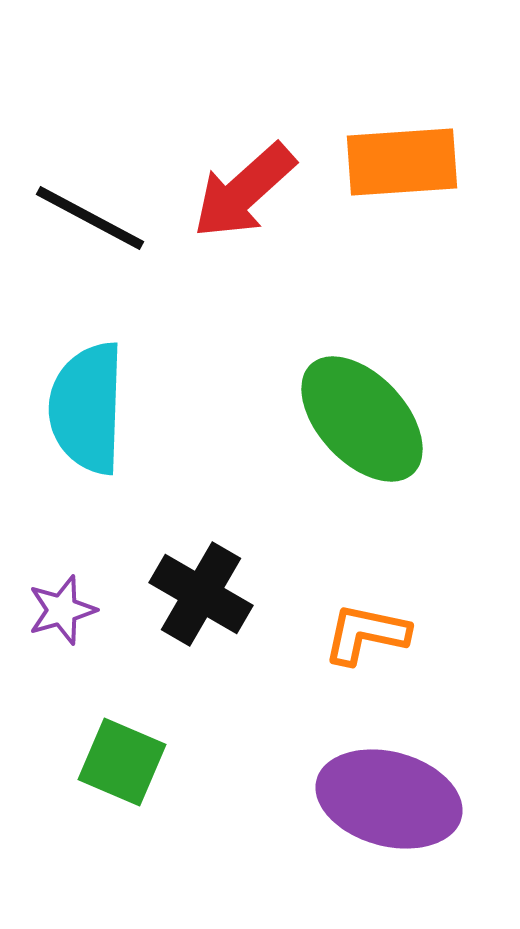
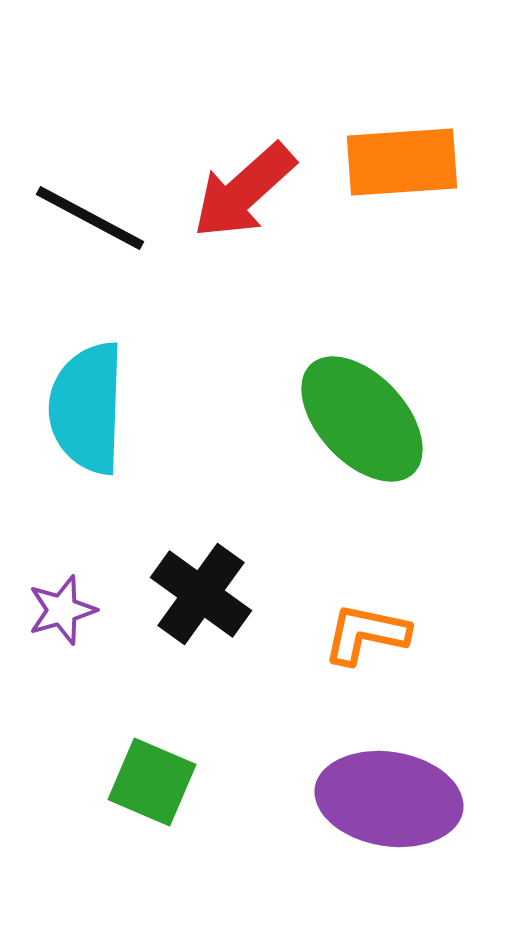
black cross: rotated 6 degrees clockwise
green square: moved 30 px right, 20 px down
purple ellipse: rotated 6 degrees counterclockwise
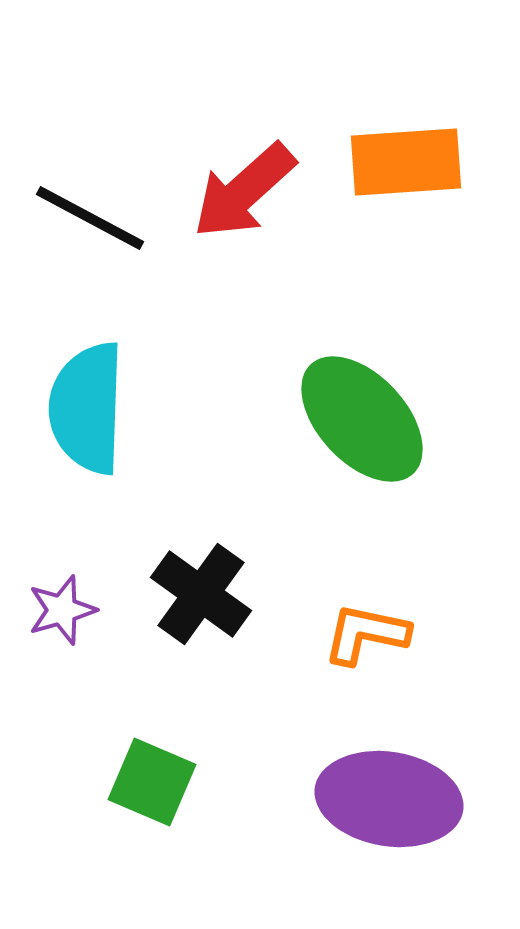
orange rectangle: moved 4 px right
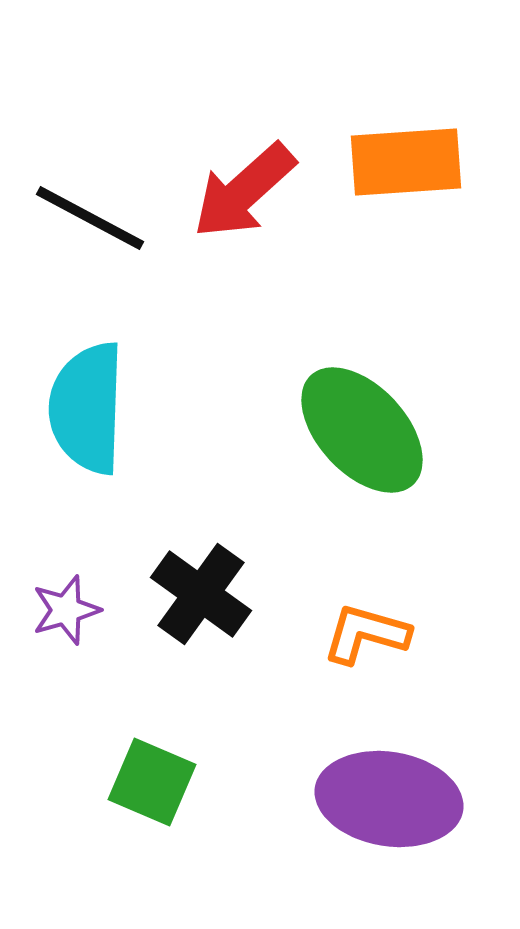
green ellipse: moved 11 px down
purple star: moved 4 px right
orange L-shape: rotated 4 degrees clockwise
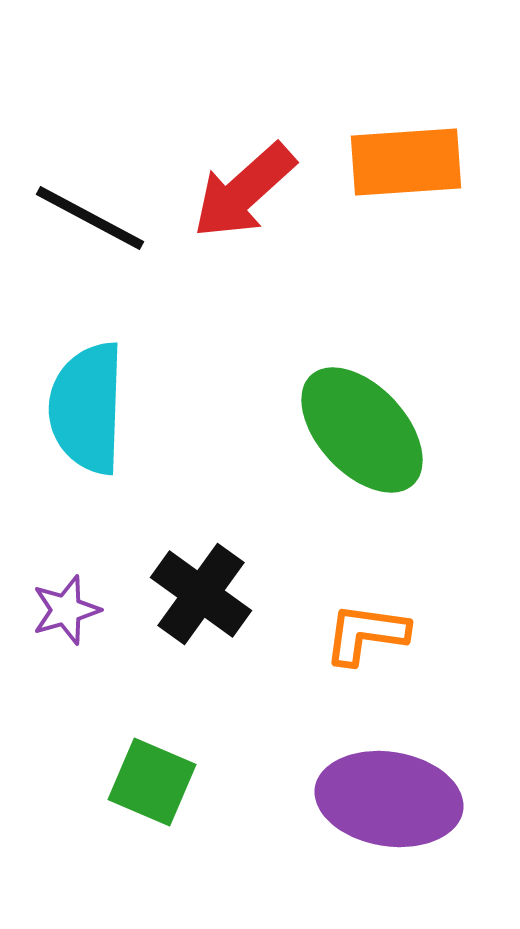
orange L-shape: rotated 8 degrees counterclockwise
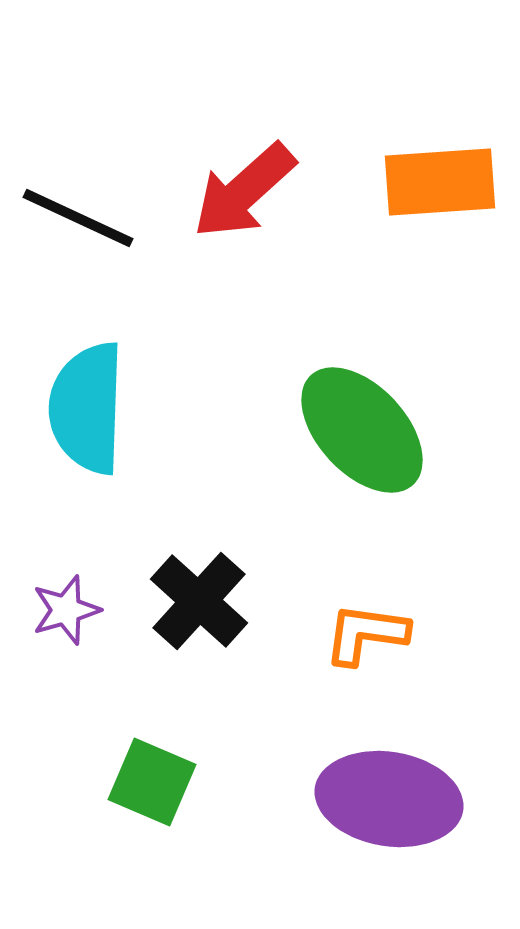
orange rectangle: moved 34 px right, 20 px down
black line: moved 12 px left; rotated 3 degrees counterclockwise
black cross: moved 2 px left, 7 px down; rotated 6 degrees clockwise
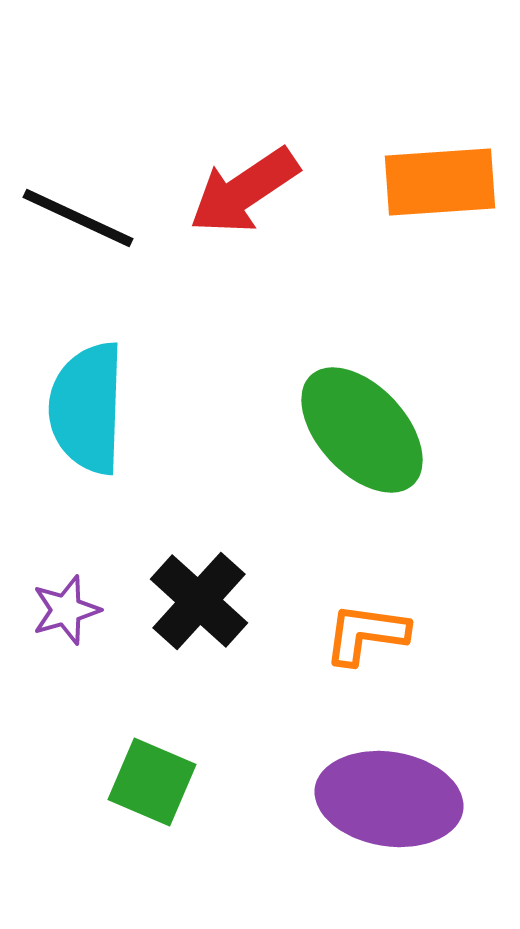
red arrow: rotated 8 degrees clockwise
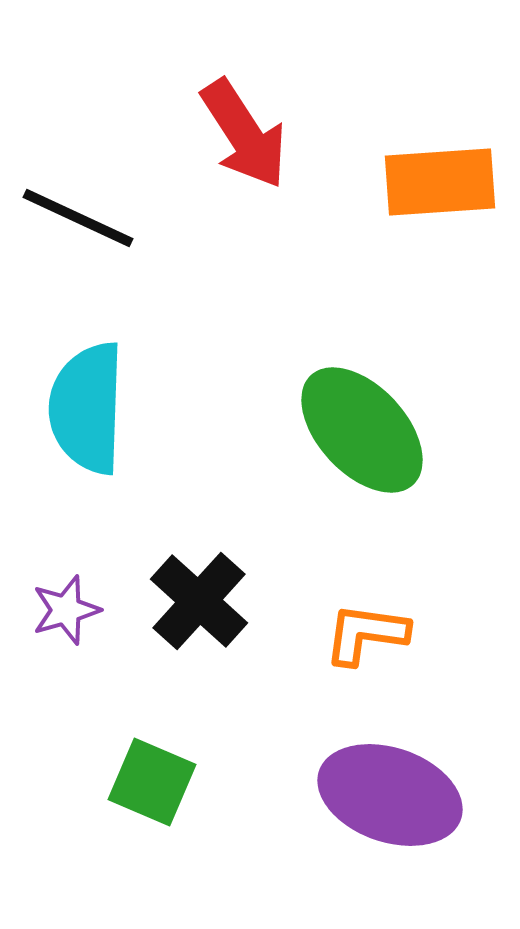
red arrow: moved 57 px up; rotated 89 degrees counterclockwise
purple ellipse: moved 1 px right, 4 px up; rotated 10 degrees clockwise
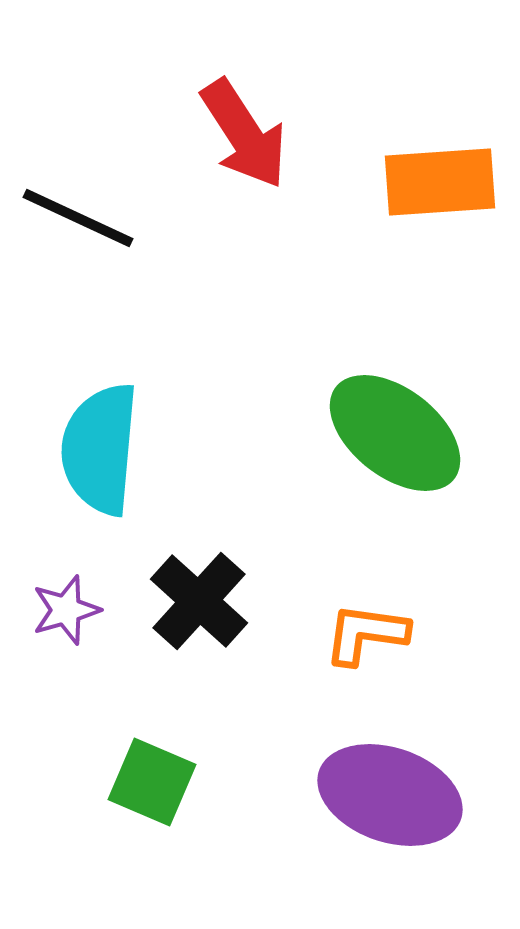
cyan semicircle: moved 13 px right, 41 px down; rotated 3 degrees clockwise
green ellipse: moved 33 px right, 3 px down; rotated 9 degrees counterclockwise
